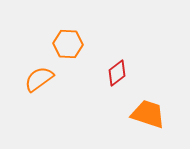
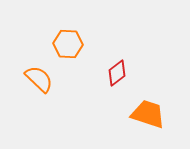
orange semicircle: rotated 80 degrees clockwise
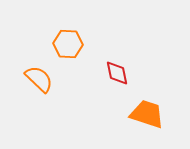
red diamond: rotated 64 degrees counterclockwise
orange trapezoid: moved 1 px left
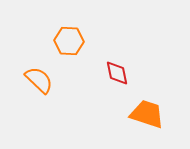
orange hexagon: moved 1 px right, 3 px up
orange semicircle: moved 1 px down
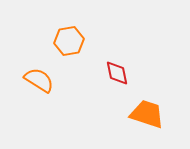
orange hexagon: rotated 12 degrees counterclockwise
orange semicircle: rotated 12 degrees counterclockwise
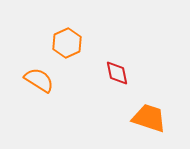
orange hexagon: moved 2 px left, 2 px down; rotated 16 degrees counterclockwise
orange trapezoid: moved 2 px right, 4 px down
